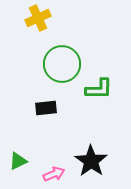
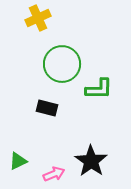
black rectangle: moved 1 px right; rotated 20 degrees clockwise
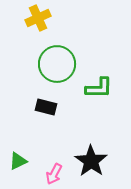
green circle: moved 5 px left
green L-shape: moved 1 px up
black rectangle: moved 1 px left, 1 px up
pink arrow: rotated 140 degrees clockwise
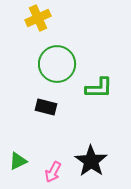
pink arrow: moved 1 px left, 2 px up
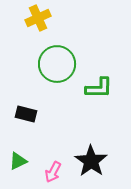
black rectangle: moved 20 px left, 7 px down
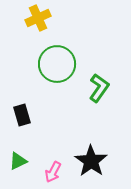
green L-shape: rotated 56 degrees counterclockwise
black rectangle: moved 4 px left, 1 px down; rotated 60 degrees clockwise
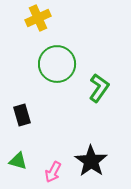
green triangle: rotated 42 degrees clockwise
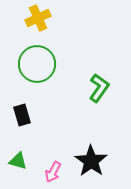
green circle: moved 20 px left
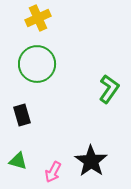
green L-shape: moved 10 px right, 1 px down
